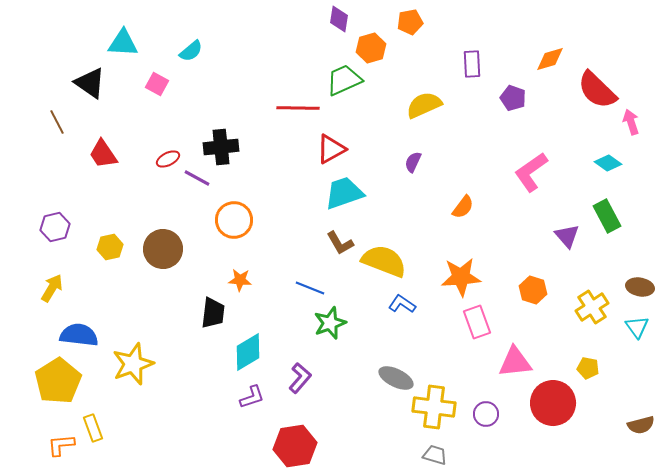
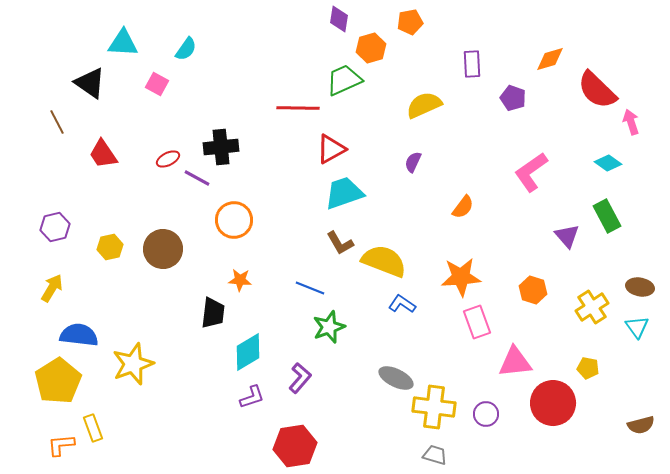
cyan semicircle at (191, 51): moved 5 px left, 2 px up; rotated 15 degrees counterclockwise
green star at (330, 323): moved 1 px left, 4 px down
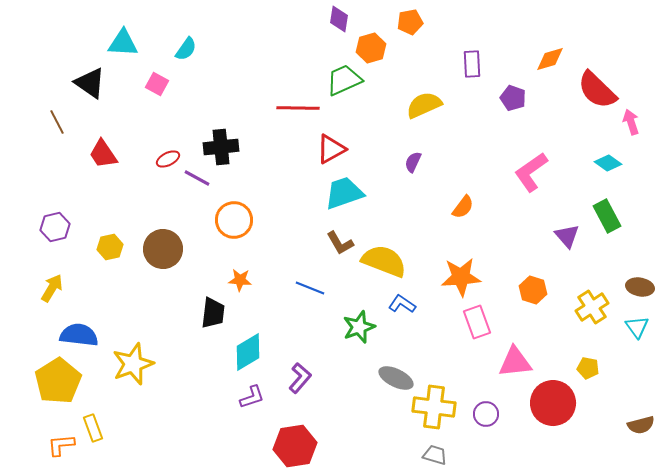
green star at (329, 327): moved 30 px right
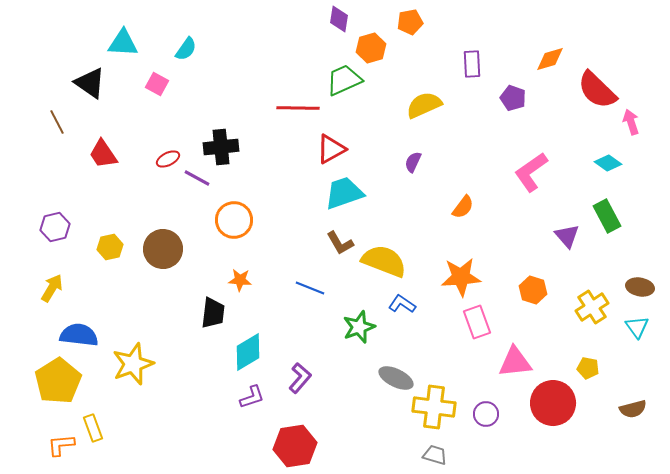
brown semicircle at (641, 425): moved 8 px left, 16 px up
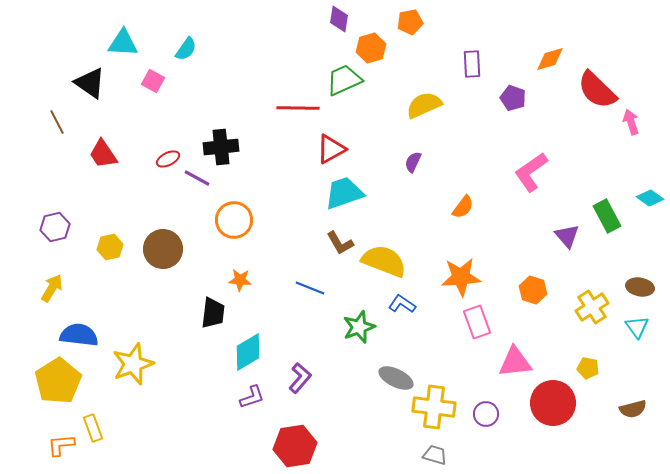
pink square at (157, 84): moved 4 px left, 3 px up
cyan diamond at (608, 163): moved 42 px right, 35 px down
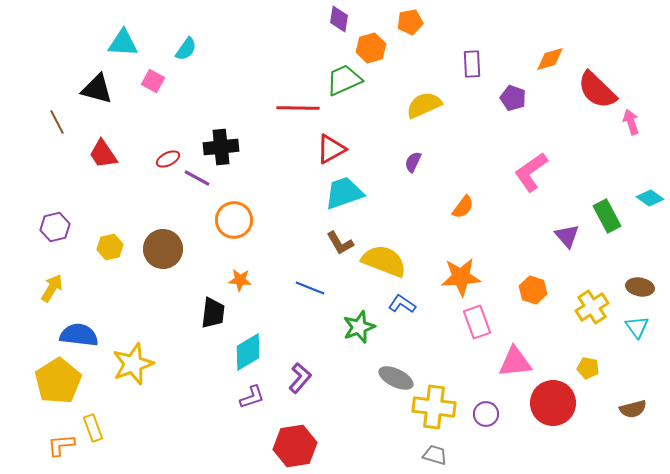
black triangle at (90, 83): moved 7 px right, 6 px down; rotated 20 degrees counterclockwise
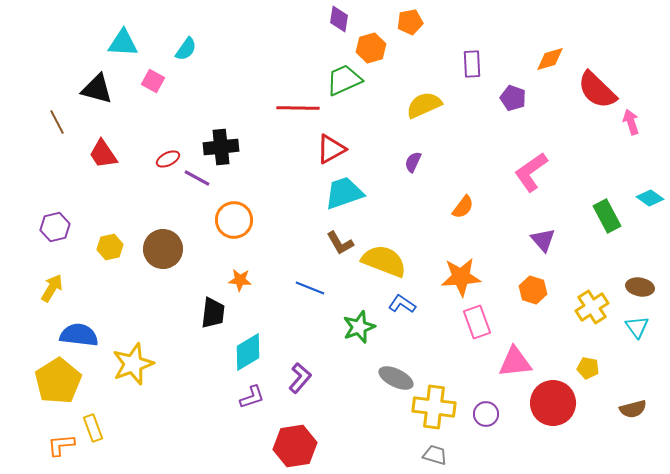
purple triangle at (567, 236): moved 24 px left, 4 px down
